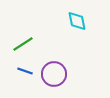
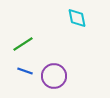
cyan diamond: moved 3 px up
purple circle: moved 2 px down
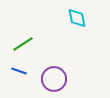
blue line: moved 6 px left
purple circle: moved 3 px down
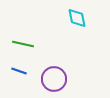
green line: rotated 45 degrees clockwise
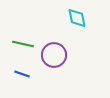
blue line: moved 3 px right, 3 px down
purple circle: moved 24 px up
